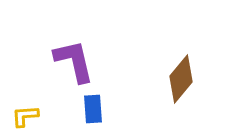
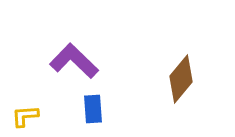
purple L-shape: rotated 33 degrees counterclockwise
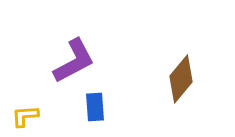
purple L-shape: rotated 108 degrees clockwise
blue rectangle: moved 2 px right, 2 px up
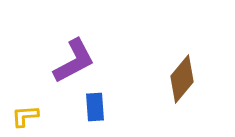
brown diamond: moved 1 px right
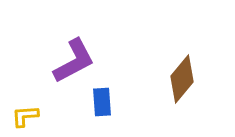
blue rectangle: moved 7 px right, 5 px up
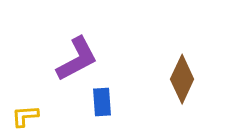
purple L-shape: moved 3 px right, 2 px up
brown diamond: rotated 15 degrees counterclockwise
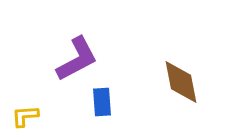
brown diamond: moved 1 px left, 3 px down; rotated 36 degrees counterclockwise
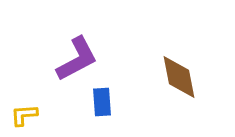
brown diamond: moved 2 px left, 5 px up
yellow L-shape: moved 1 px left, 1 px up
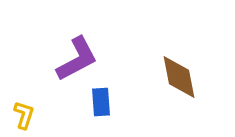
blue rectangle: moved 1 px left
yellow L-shape: rotated 112 degrees clockwise
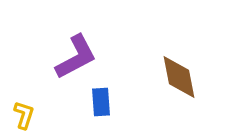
purple L-shape: moved 1 px left, 2 px up
